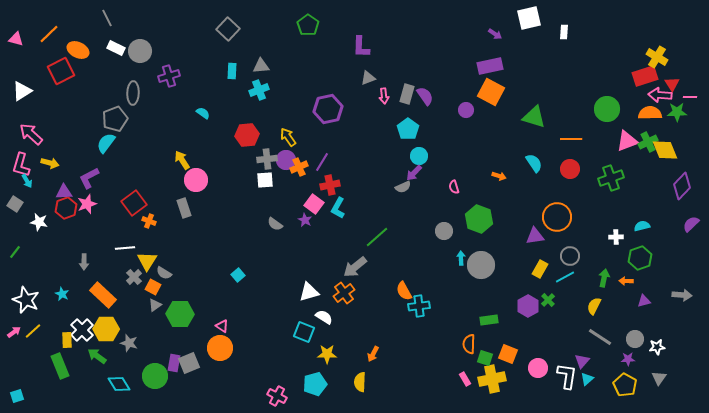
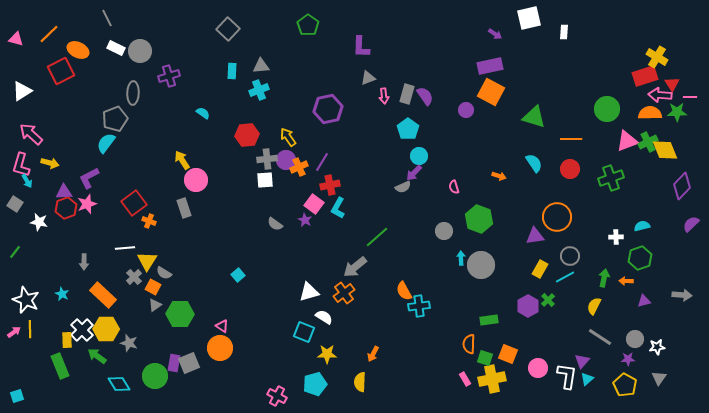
yellow line at (33, 331): moved 3 px left, 2 px up; rotated 48 degrees counterclockwise
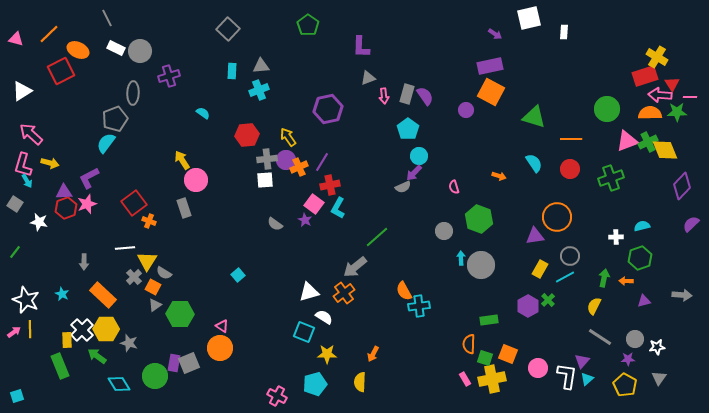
pink L-shape at (21, 165): moved 2 px right
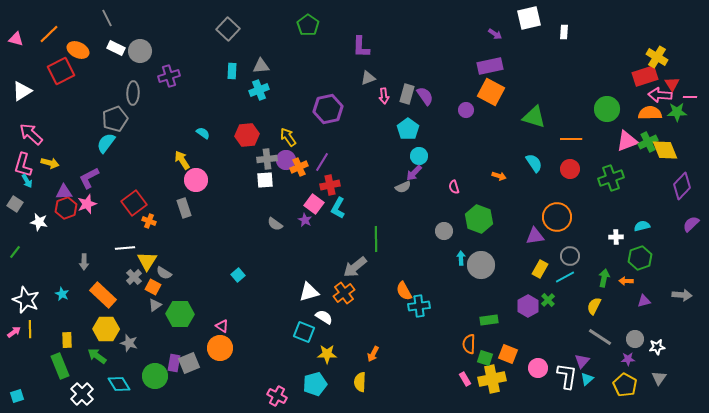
cyan semicircle at (203, 113): moved 20 px down
green line at (377, 237): moved 1 px left, 2 px down; rotated 50 degrees counterclockwise
white cross at (82, 330): moved 64 px down
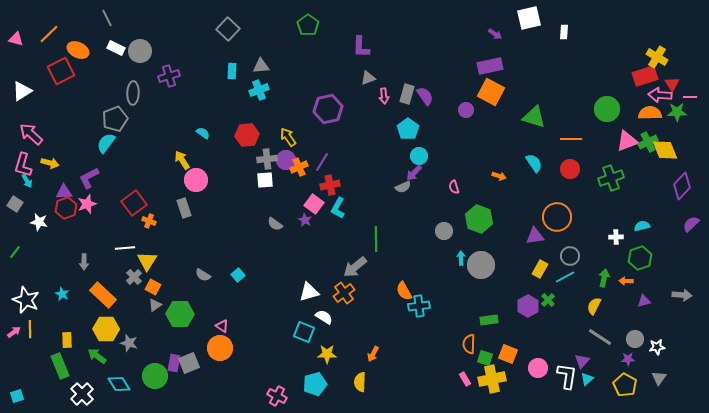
gray semicircle at (164, 273): moved 39 px right, 2 px down
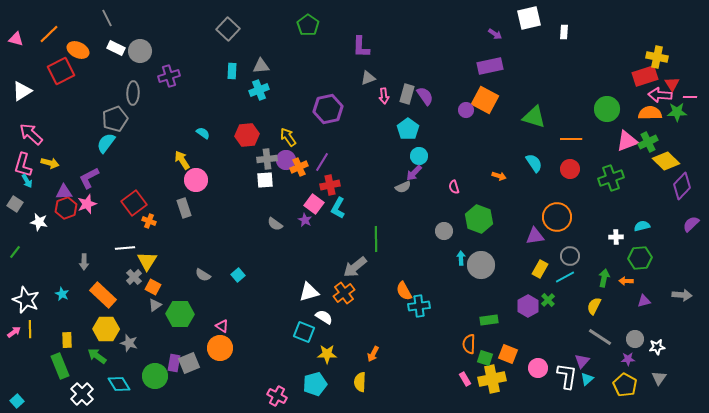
yellow cross at (657, 57): rotated 20 degrees counterclockwise
orange square at (491, 92): moved 6 px left, 8 px down
yellow diamond at (665, 150): moved 1 px right, 11 px down; rotated 24 degrees counterclockwise
green hexagon at (640, 258): rotated 15 degrees clockwise
cyan square at (17, 396): moved 5 px down; rotated 24 degrees counterclockwise
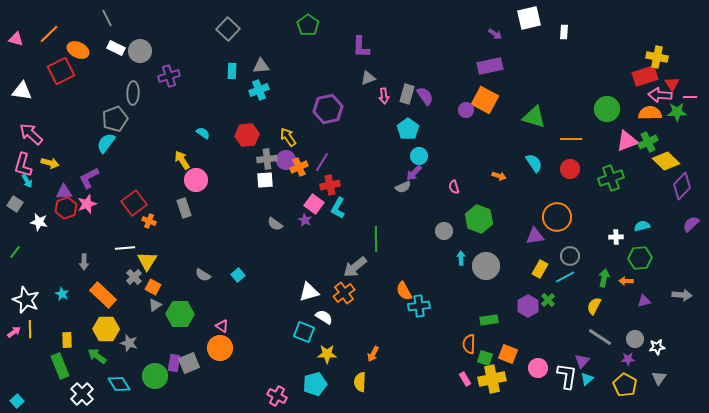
white triangle at (22, 91): rotated 40 degrees clockwise
gray circle at (481, 265): moved 5 px right, 1 px down
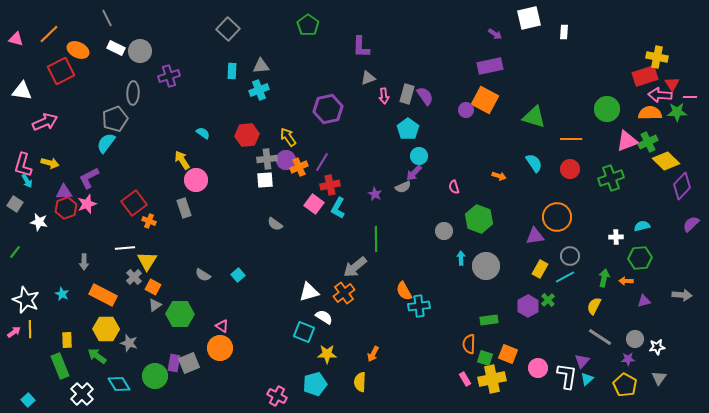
pink arrow at (31, 134): moved 14 px right, 12 px up; rotated 115 degrees clockwise
purple star at (305, 220): moved 70 px right, 26 px up
orange rectangle at (103, 295): rotated 16 degrees counterclockwise
cyan square at (17, 401): moved 11 px right, 1 px up
